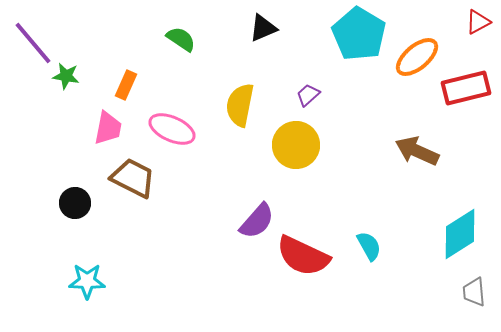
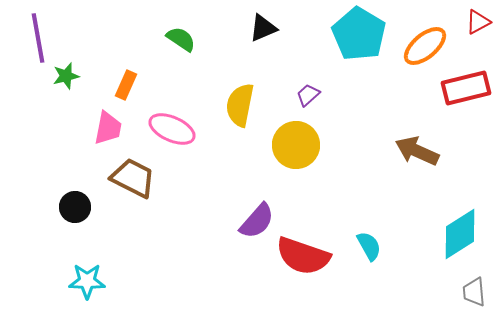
purple line: moved 5 px right, 5 px up; rotated 30 degrees clockwise
orange ellipse: moved 8 px right, 11 px up
green star: rotated 24 degrees counterclockwise
black circle: moved 4 px down
red semicircle: rotated 6 degrees counterclockwise
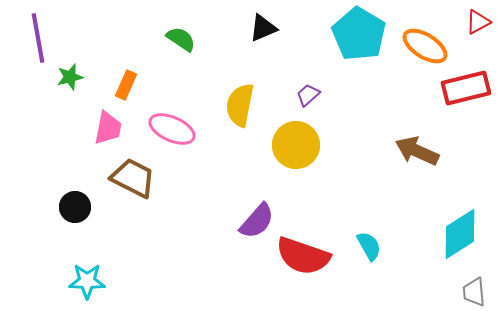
orange ellipse: rotated 72 degrees clockwise
green star: moved 4 px right, 1 px down
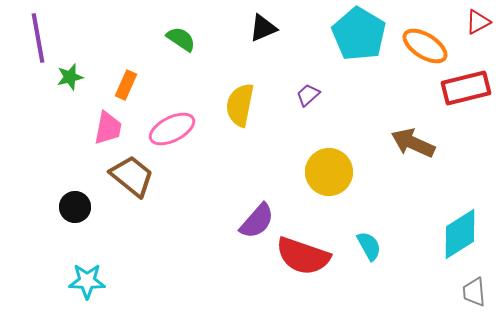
pink ellipse: rotated 51 degrees counterclockwise
yellow circle: moved 33 px right, 27 px down
brown arrow: moved 4 px left, 8 px up
brown trapezoid: moved 1 px left, 2 px up; rotated 12 degrees clockwise
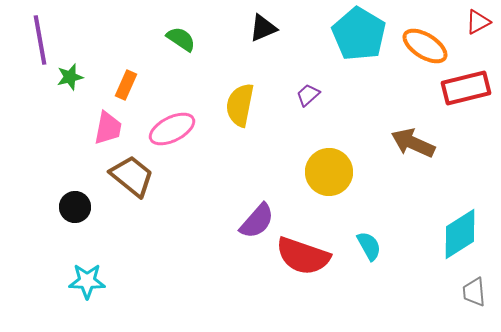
purple line: moved 2 px right, 2 px down
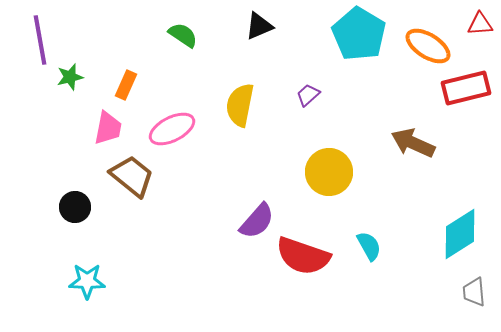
red triangle: moved 2 px right, 2 px down; rotated 24 degrees clockwise
black triangle: moved 4 px left, 2 px up
green semicircle: moved 2 px right, 4 px up
orange ellipse: moved 3 px right
